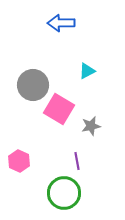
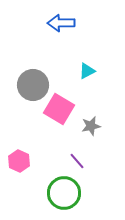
purple line: rotated 30 degrees counterclockwise
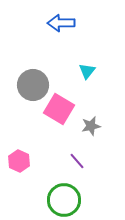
cyan triangle: rotated 24 degrees counterclockwise
green circle: moved 7 px down
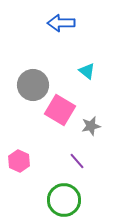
cyan triangle: rotated 30 degrees counterclockwise
pink square: moved 1 px right, 1 px down
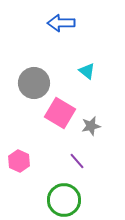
gray circle: moved 1 px right, 2 px up
pink square: moved 3 px down
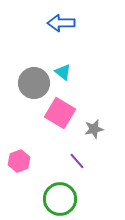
cyan triangle: moved 24 px left, 1 px down
gray star: moved 3 px right, 3 px down
pink hexagon: rotated 15 degrees clockwise
green circle: moved 4 px left, 1 px up
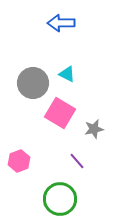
cyan triangle: moved 4 px right, 2 px down; rotated 12 degrees counterclockwise
gray circle: moved 1 px left
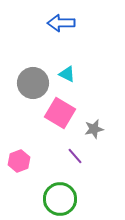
purple line: moved 2 px left, 5 px up
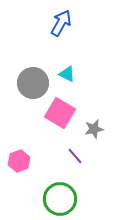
blue arrow: rotated 120 degrees clockwise
